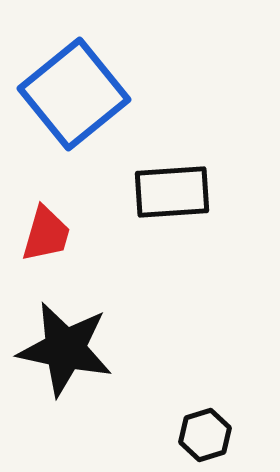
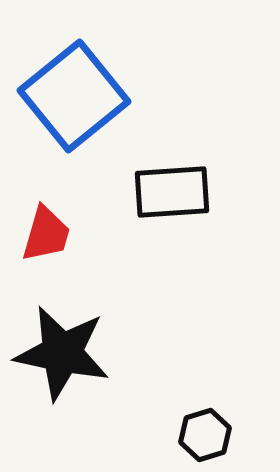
blue square: moved 2 px down
black star: moved 3 px left, 4 px down
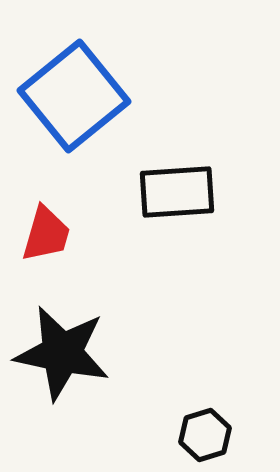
black rectangle: moved 5 px right
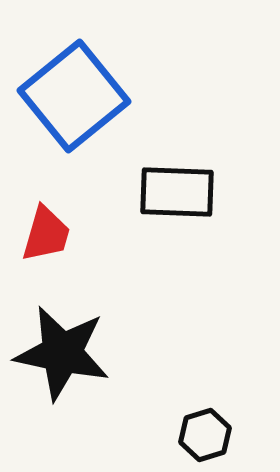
black rectangle: rotated 6 degrees clockwise
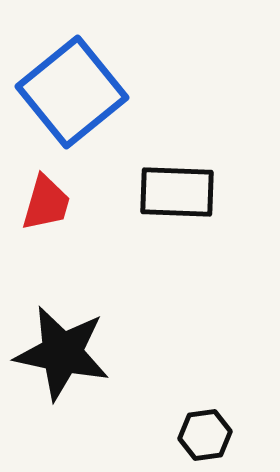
blue square: moved 2 px left, 4 px up
red trapezoid: moved 31 px up
black hexagon: rotated 9 degrees clockwise
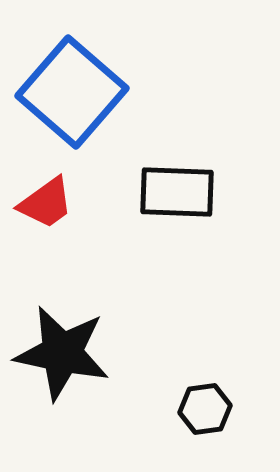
blue square: rotated 10 degrees counterclockwise
red trapezoid: rotated 38 degrees clockwise
black hexagon: moved 26 px up
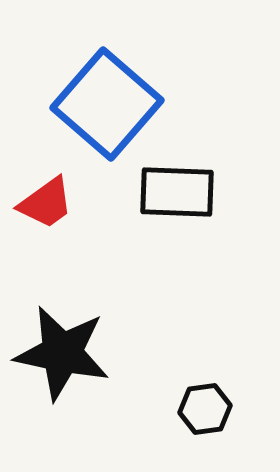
blue square: moved 35 px right, 12 px down
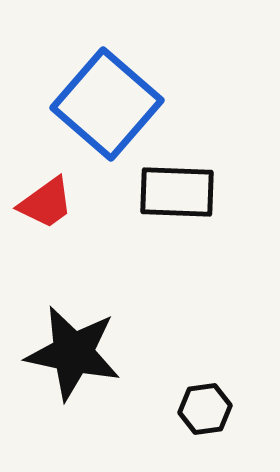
black star: moved 11 px right
